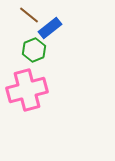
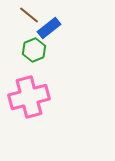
blue rectangle: moved 1 px left
pink cross: moved 2 px right, 7 px down
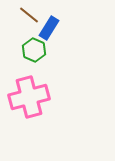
blue rectangle: rotated 20 degrees counterclockwise
green hexagon: rotated 15 degrees counterclockwise
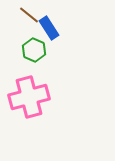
blue rectangle: rotated 65 degrees counterclockwise
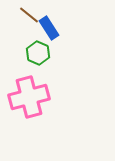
green hexagon: moved 4 px right, 3 px down
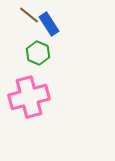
blue rectangle: moved 4 px up
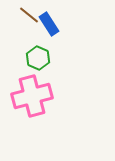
green hexagon: moved 5 px down
pink cross: moved 3 px right, 1 px up
